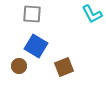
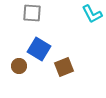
gray square: moved 1 px up
blue square: moved 3 px right, 3 px down
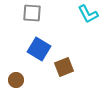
cyan L-shape: moved 4 px left
brown circle: moved 3 px left, 14 px down
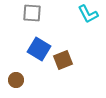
brown square: moved 1 px left, 7 px up
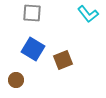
cyan L-shape: rotated 10 degrees counterclockwise
blue square: moved 6 px left
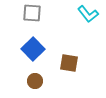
blue square: rotated 15 degrees clockwise
brown square: moved 6 px right, 3 px down; rotated 30 degrees clockwise
brown circle: moved 19 px right, 1 px down
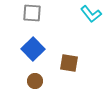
cyan L-shape: moved 3 px right
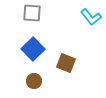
cyan L-shape: moved 3 px down
brown square: moved 3 px left; rotated 12 degrees clockwise
brown circle: moved 1 px left
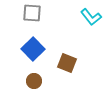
brown square: moved 1 px right
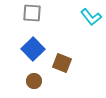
brown square: moved 5 px left
